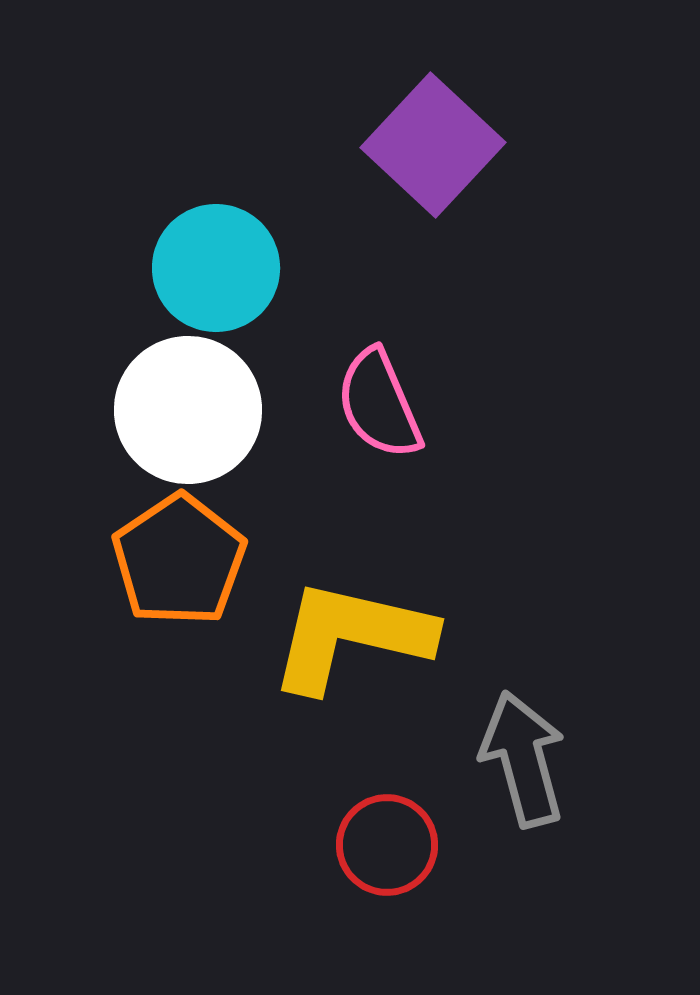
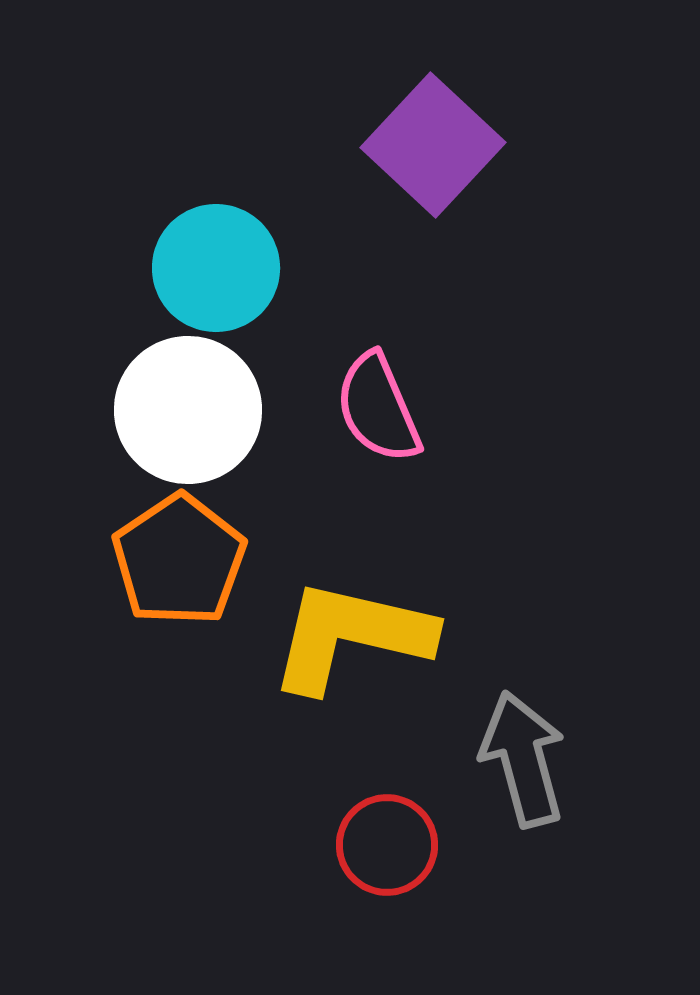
pink semicircle: moved 1 px left, 4 px down
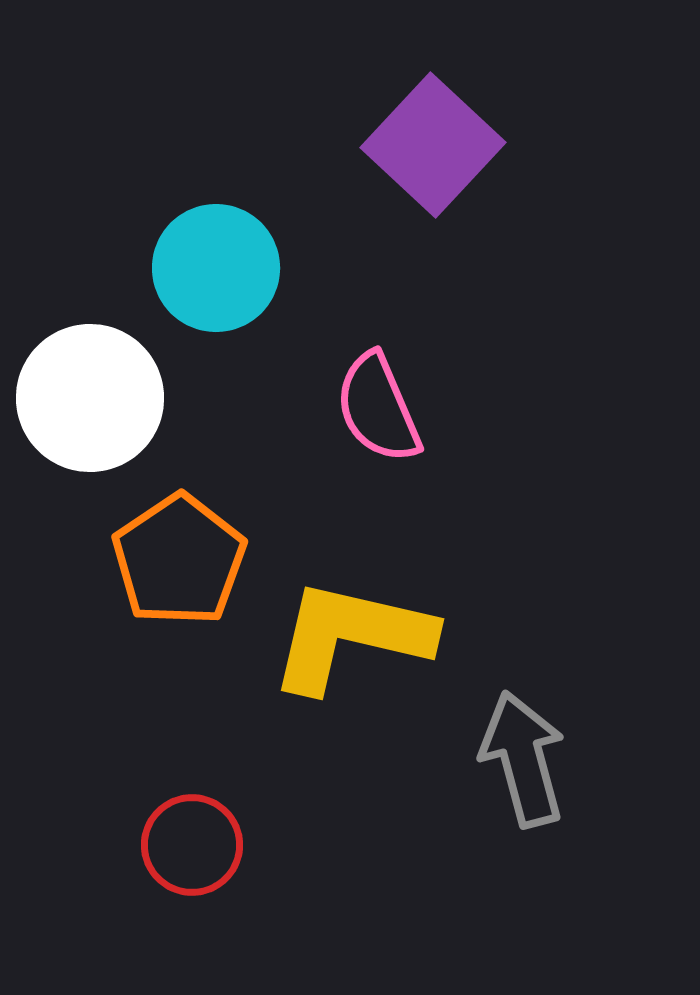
white circle: moved 98 px left, 12 px up
red circle: moved 195 px left
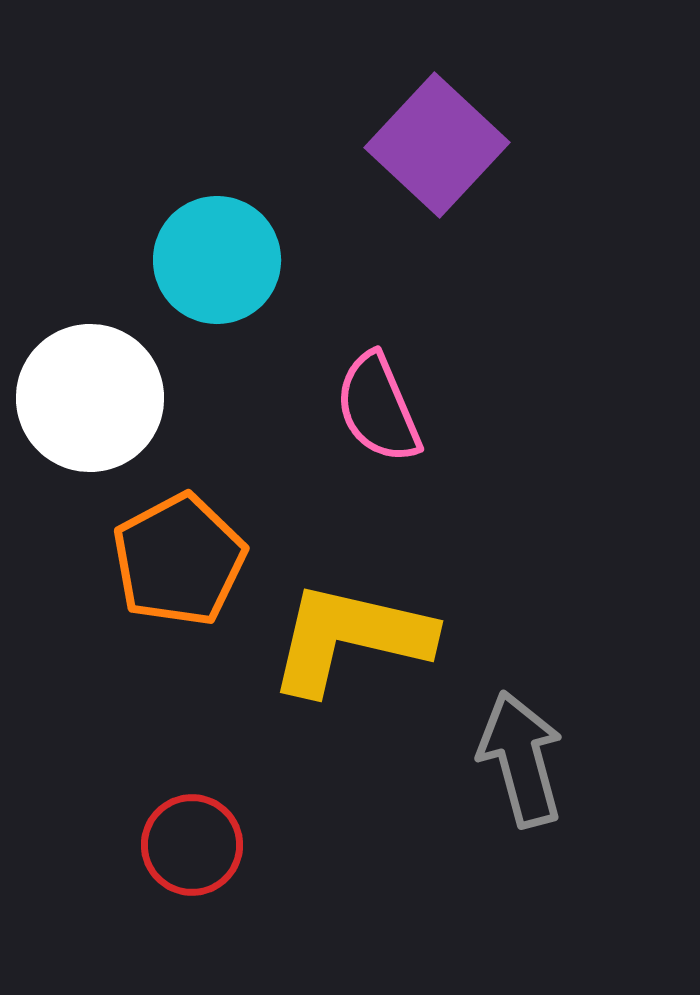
purple square: moved 4 px right
cyan circle: moved 1 px right, 8 px up
orange pentagon: rotated 6 degrees clockwise
yellow L-shape: moved 1 px left, 2 px down
gray arrow: moved 2 px left
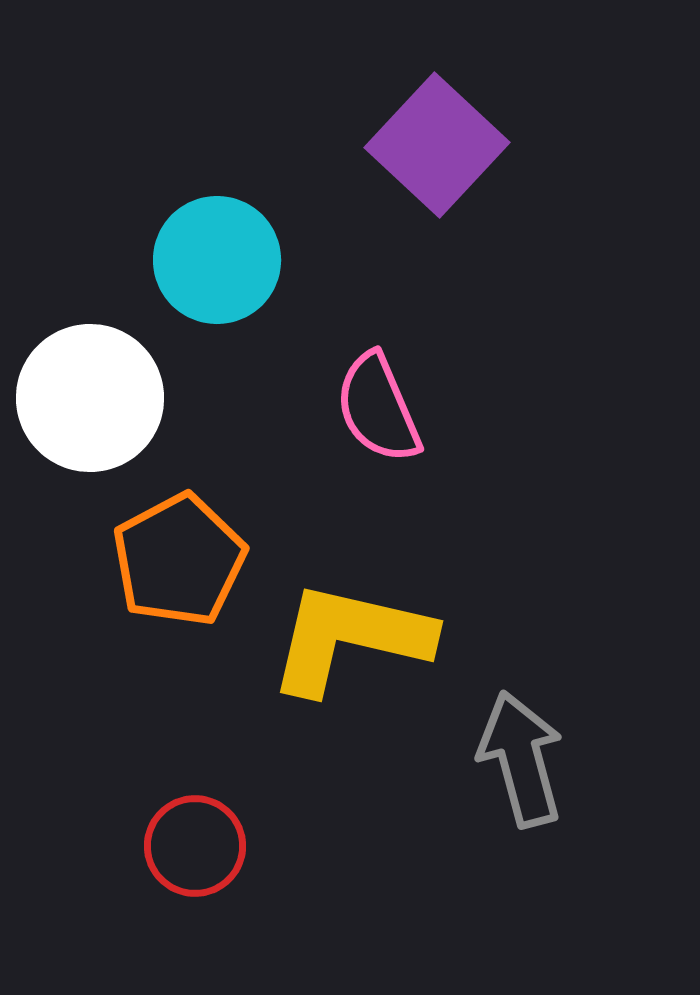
red circle: moved 3 px right, 1 px down
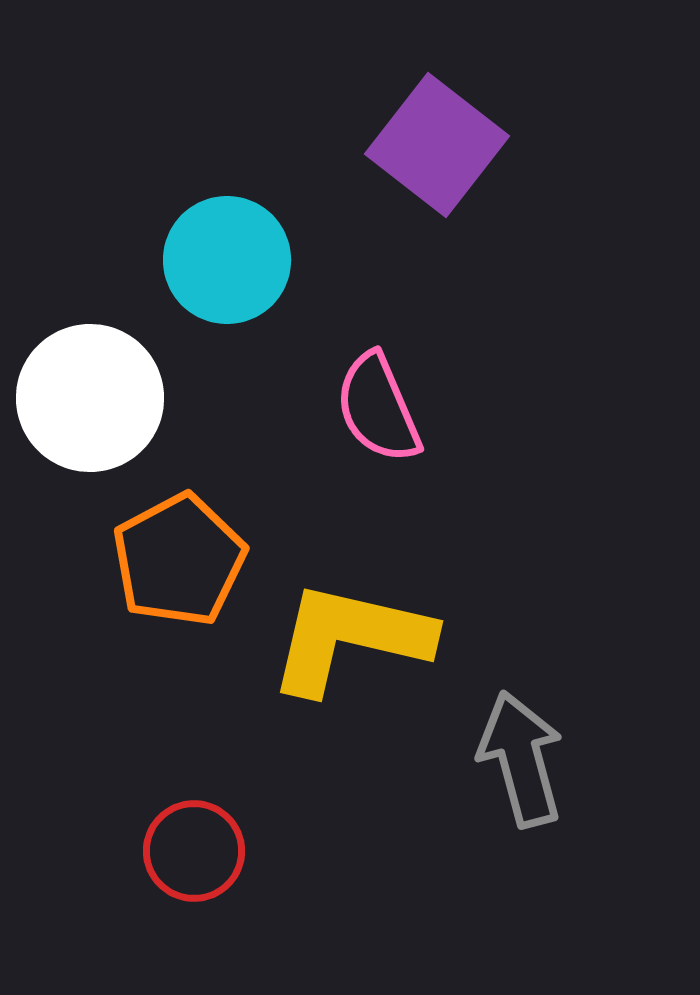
purple square: rotated 5 degrees counterclockwise
cyan circle: moved 10 px right
red circle: moved 1 px left, 5 px down
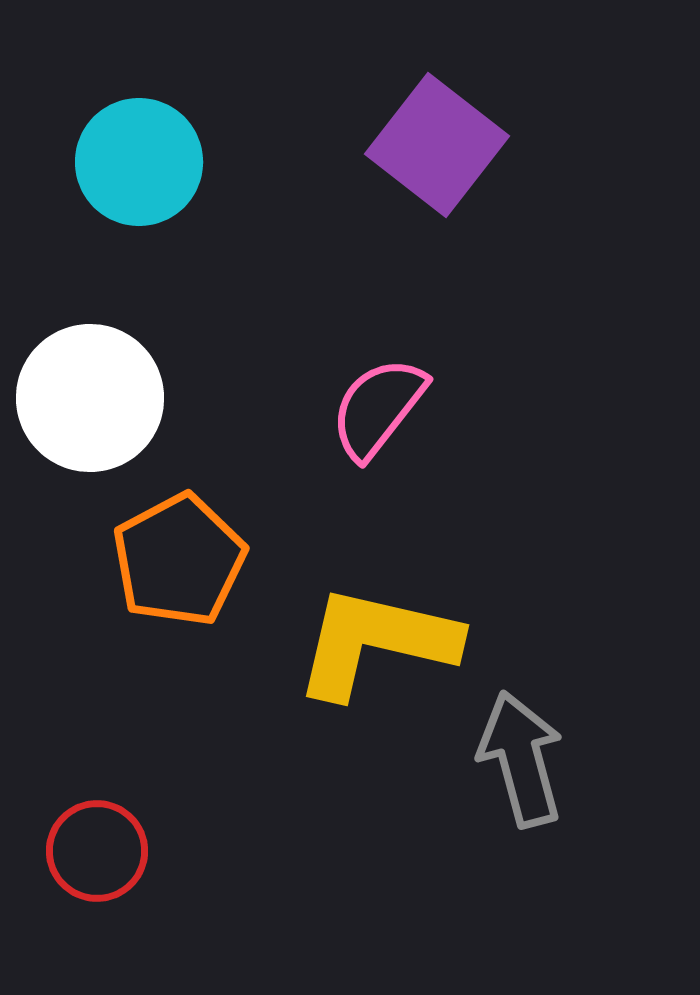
cyan circle: moved 88 px left, 98 px up
pink semicircle: rotated 61 degrees clockwise
yellow L-shape: moved 26 px right, 4 px down
red circle: moved 97 px left
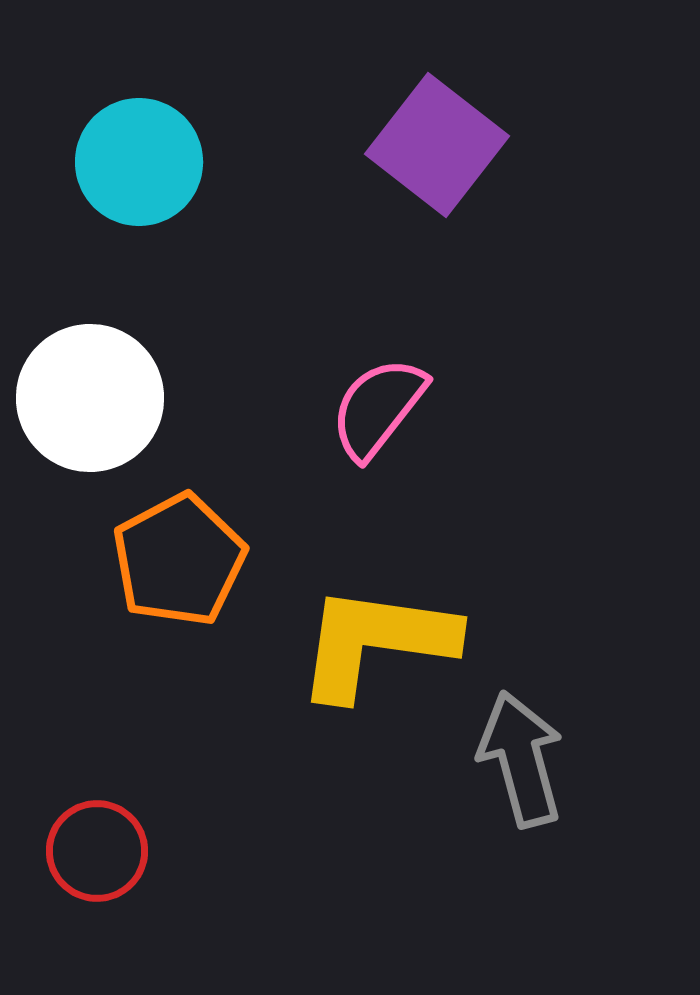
yellow L-shape: rotated 5 degrees counterclockwise
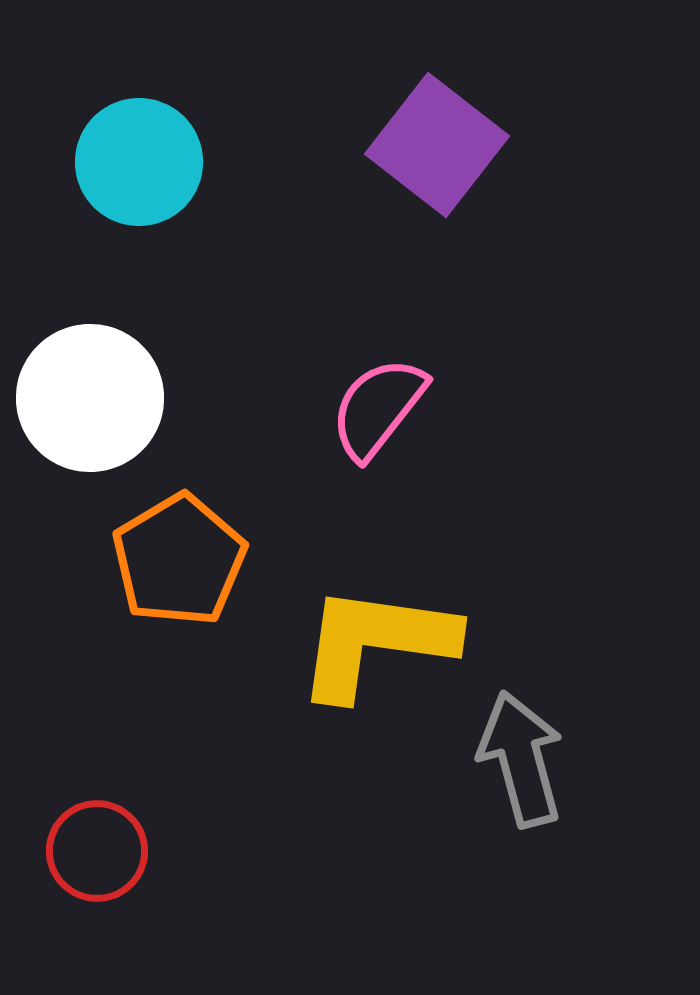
orange pentagon: rotated 3 degrees counterclockwise
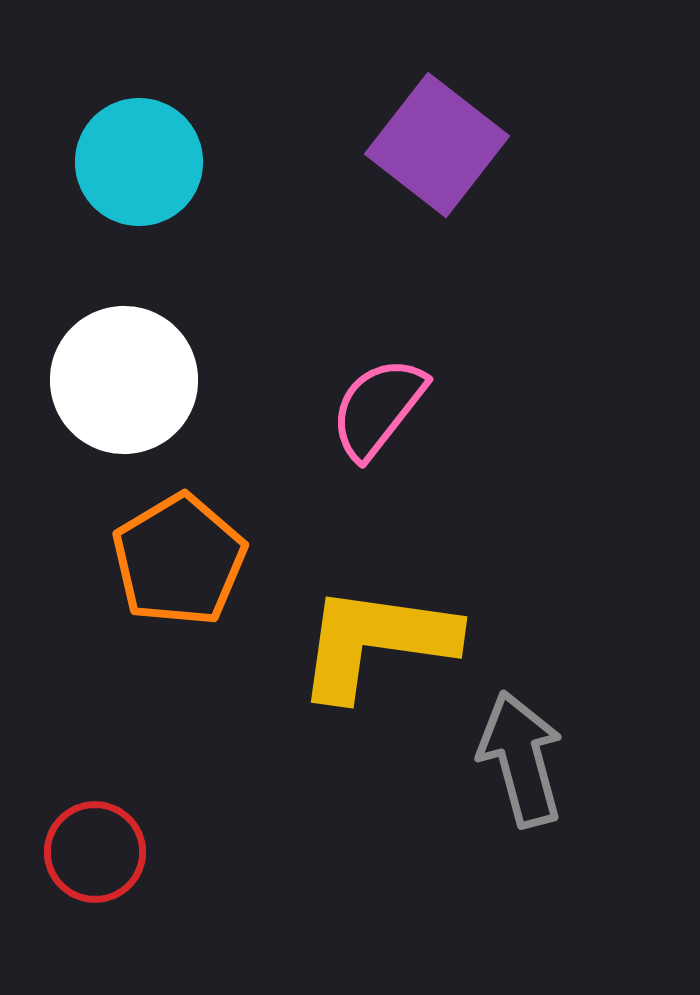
white circle: moved 34 px right, 18 px up
red circle: moved 2 px left, 1 px down
